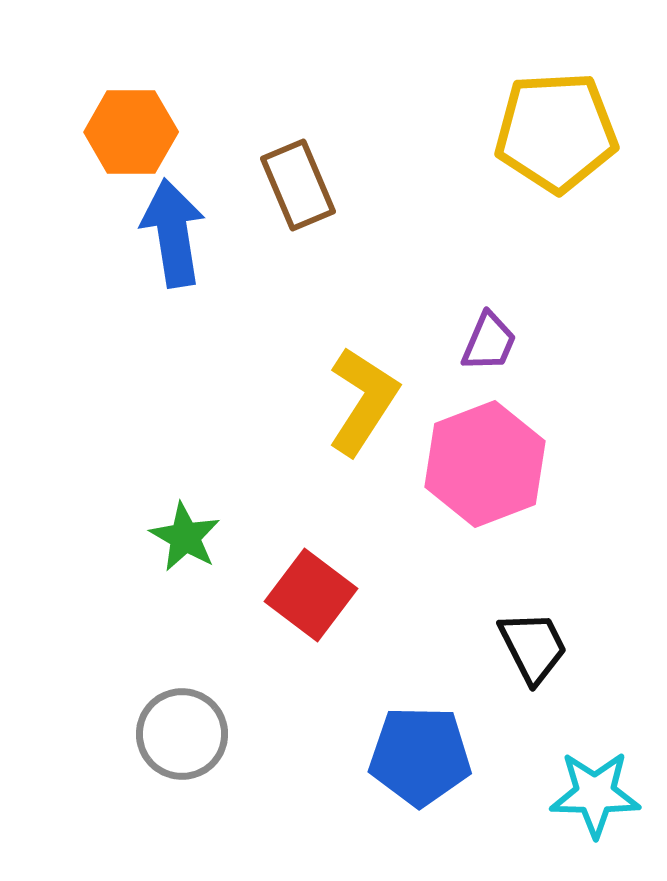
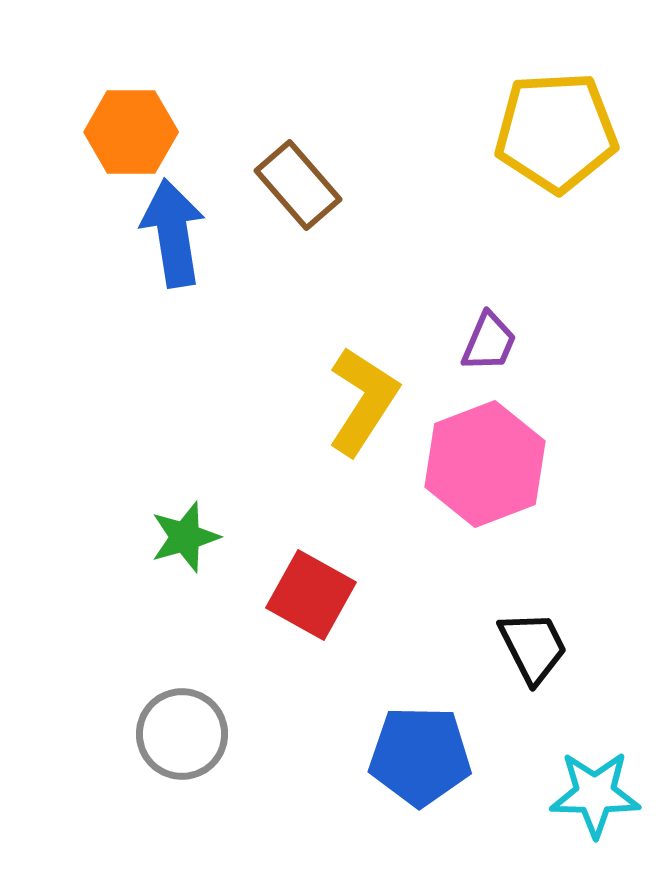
brown rectangle: rotated 18 degrees counterclockwise
green star: rotated 26 degrees clockwise
red square: rotated 8 degrees counterclockwise
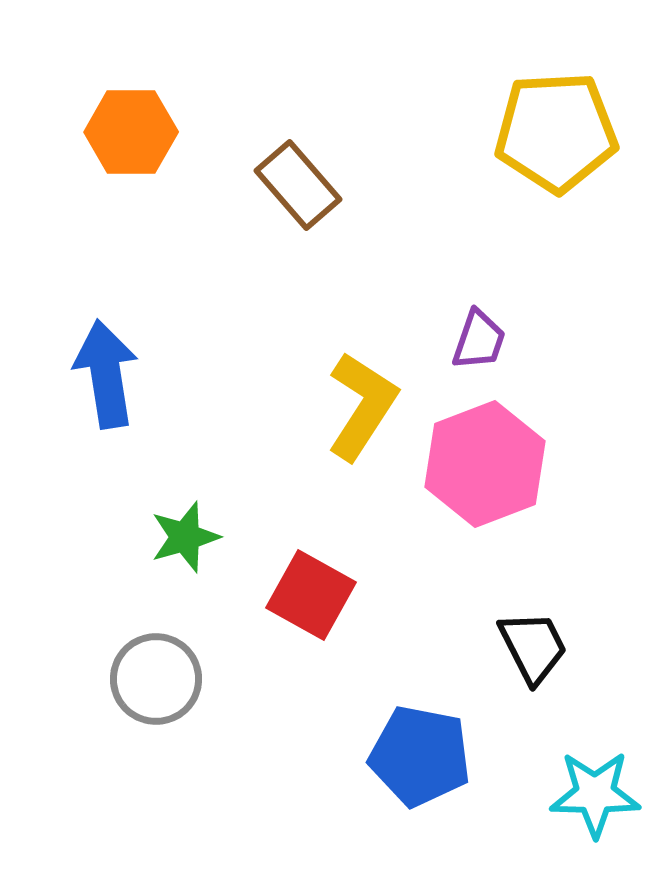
blue arrow: moved 67 px left, 141 px down
purple trapezoid: moved 10 px left, 2 px up; rotated 4 degrees counterclockwise
yellow L-shape: moved 1 px left, 5 px down
gray circle: moved 26 px left, 55 px up
blue pentagon: rotated 10 degrees clockwise
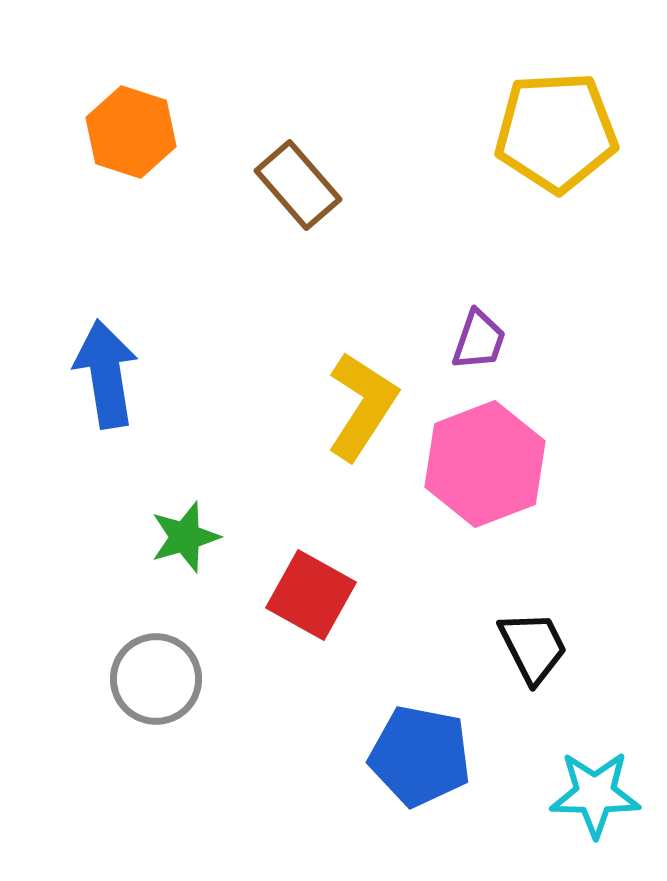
orange hexagon: rotated 18 degrees clockwise
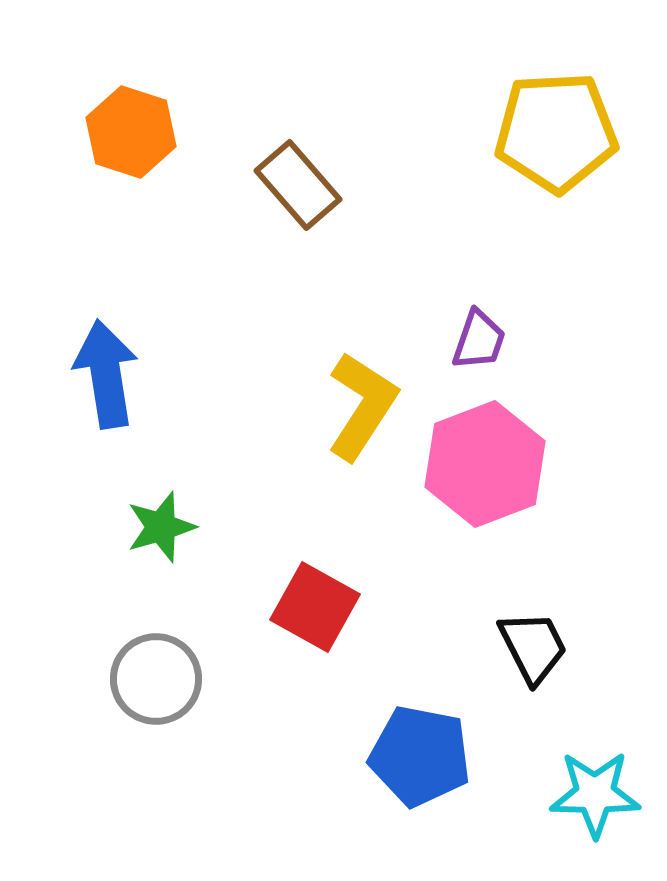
green star: moved 24 px left, 10 px up
red square: moved 4 px right, 12 px down
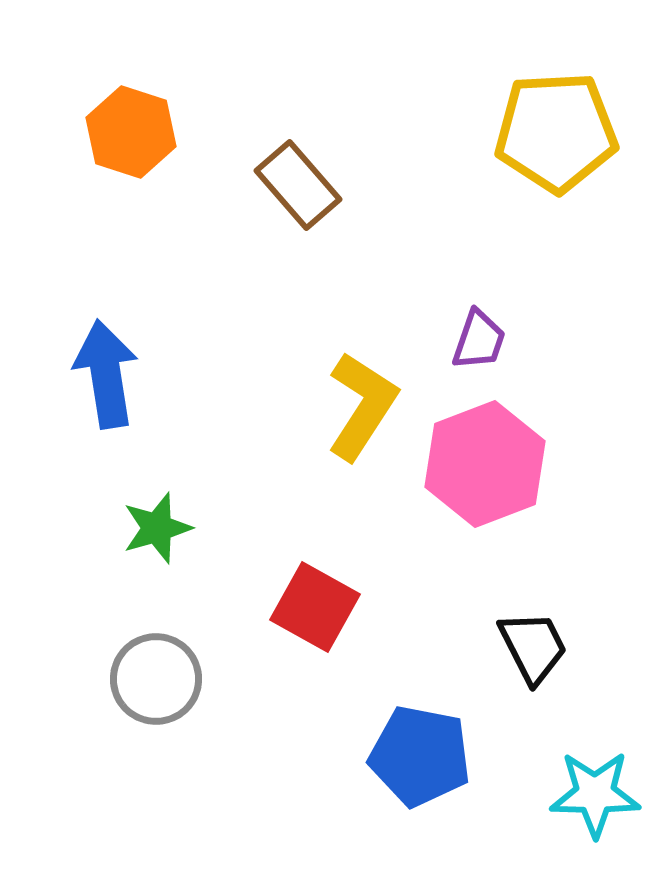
green star: moved 4 px left, 1 px down
